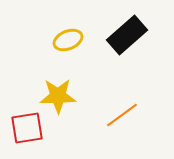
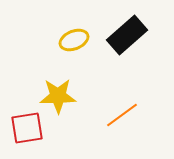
yellow ellipse: moved 6 px right
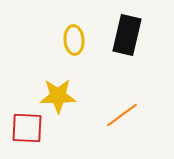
black rectangle: rotated 36 degrees counterclockwise
yellow ellipse: rotated 72 degrees counterclockwise
red square: rotated 12 degrees clockwise
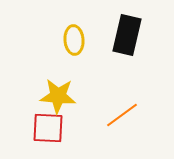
yellow star: rotated 6 degrees clockwise
red square: moved 21 px right
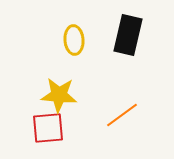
black rectangle: moved 1 px right
yellow star: moved 1 px right, 1 px up
red square: rotated 8 degrees counterclockwise
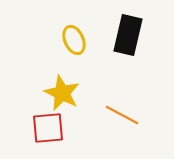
yellow ellipse: rotated 20 degrees counterclockwise
yellow star: moved 3 px right, 2 px up; rotated 21 degrees clockwise
orange line: rotated 64 degrees clockwise
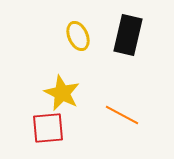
yellow ellipse: moved 4 px right, 4 px up
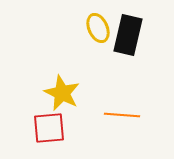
yellow ellipse: moved 20 px right, 8 px up
orange line: rotated 24 degrees counterclockwise
red square: moved 1 px right
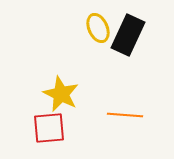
black rectangle: rotated 12 degrees clockwise
yellow star: moved 1 px left, 1 px down
orange line: moved 3 px right
